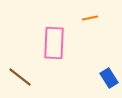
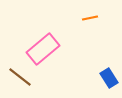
pink rectangle: moved 11 px left, 6 px down; rotated 48 degrees clockwise
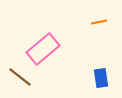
orange line: moved 9 px right, 4 px down
blue rectangle: moved 8 px left; rotated 24 degrees clockwise
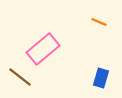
orange line: rotated 35 degrees clockwise
blue rectangle: rotated 24 degrees clockwise
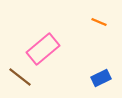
blue rectangle: rotated 48 degrees clockwise
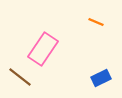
orange line: moved 3 px left
pink rectangle: rotated 16 degrees counterclockwise
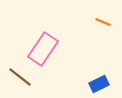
orange line: moved 7 px right
blue rectangle: moved 2 px left, 6 px down
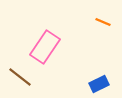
pink rectangle: moved 2 px right, 2 px up
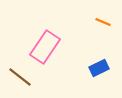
blue rectangle: moved 16 px up
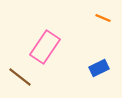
orange line: moved 4 px up
